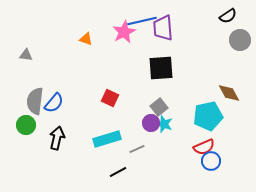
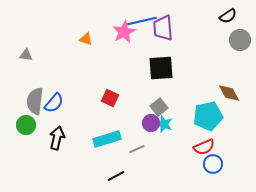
blue circle: moved 2 px right, 3 px down
black line: moved 2 px left, 4 px down
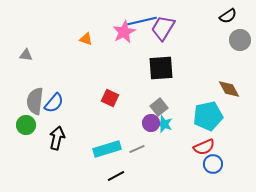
purple trapezoid: rotated 36 degrees clockwise
brown diamond: moved 4 px up
cyan rectangle: moved 10 px down
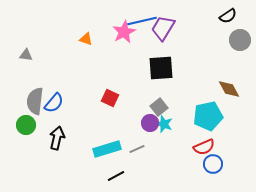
purple circle: moved 1 px left
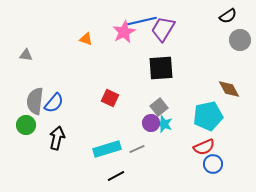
purple trapezoid: moved 1 px down
purple circle: moved 1 px right
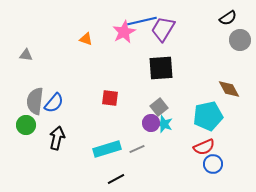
black semicircle: moved 2 px down
red square: rotated 18 degrees counterclockwise
black line: moved 3 px down
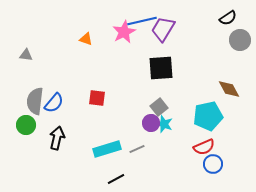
red square: moved 13 px left
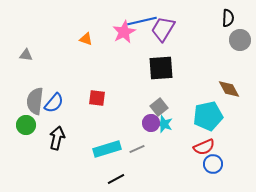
black semicircle: rotated 54 degrees counterclockwise
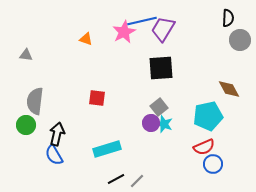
blue semicircle: moved 52 px down; rotated 110 degrees clockwise
black arrow: moved 4 px up
gray line: moved 32 px down; rotated 21 degrees counterclockwise
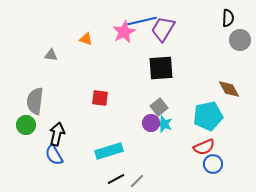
gray triangle: moved 25 px right
red square: moved 3 px right
cyan rectangle: moved 2 px right, 2 px down
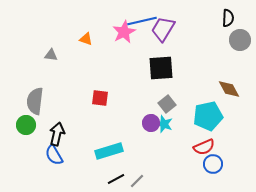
gray square: moved 8 px right, 3 px up
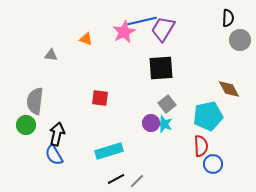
red semicircle: moved 3 px left, 1 px up; rotated 70 degrees counterclockwise
